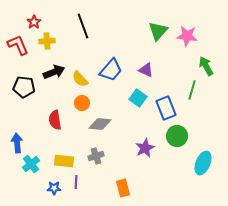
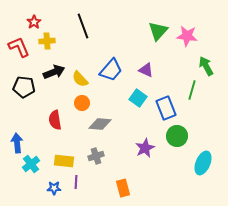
red L-shape: moved 1 px right, 2 px down
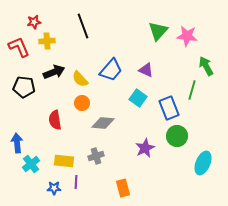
red star: rotated 24 degrees clockwise
blue rectangle: moved 3 px right
gray diamond: moved 3 px right, 1 px up
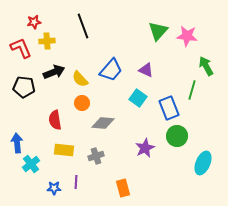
red L-shape: moved 2 px right, 1 px down
yellow rectangle: moved 11 px up
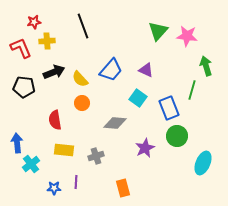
green arrow: rotated 12 degrees clockwise
gray diamond: moved 12 px right
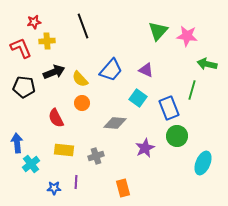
green arrow: moved 1 px right, 2 px up; rotated 60 degrees counterclockwise
red semicircle: moved 1 px right, 2 px up; rotated 18 degrees counterclockwise
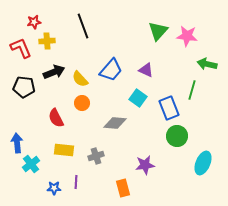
purple star: moved 17 px down; rotated 18 degrees clockwise
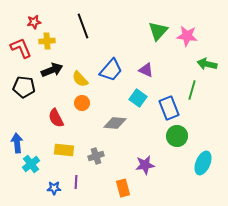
black arrow: moved 2 px left, 2 px up
